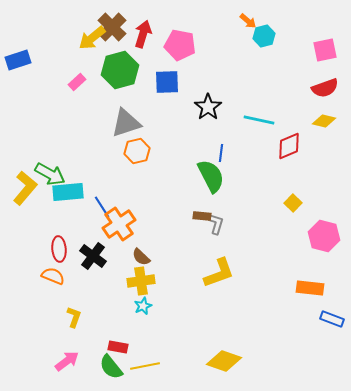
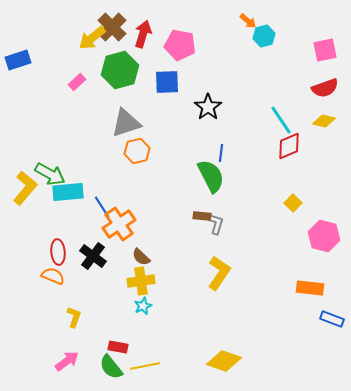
cyan line at (259, 120): moved 22 px right; rotated 44 degrees clockwise
red ellipse at (59, 249): moved 1 px left, 3 px down
yellow L-shape at (219, 273): rotated 36 degrees counterclockwise
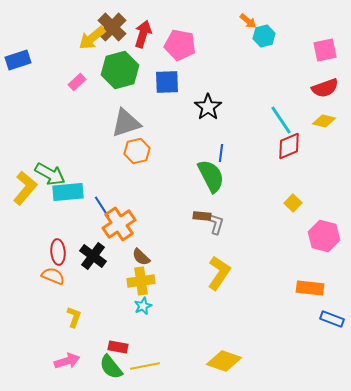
pink arrow at (67, 361): rotated 20 degrees clockwise
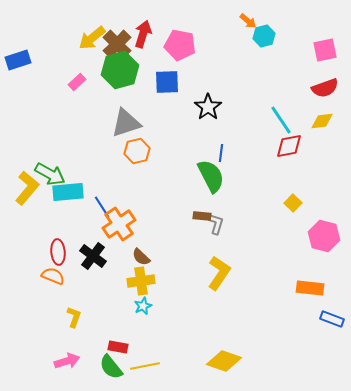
brown cross at (112, 27): moved 5 px right, 17 px down
yellow diamond at (324, 121): moved 2 px left; rotated 20 degrees counterclockwise
red diamond at (289, 146): rotated 12 degrees clockwise
yellow L-shape at (25, 188): moved 2 px right
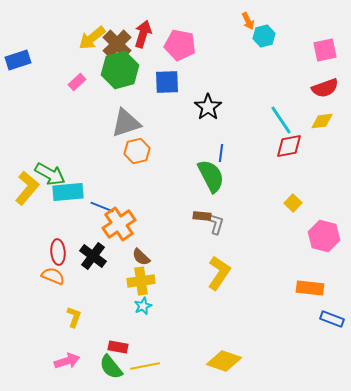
orange arrow at (248, 21): rotated 24 degrees clockwise
blue line at (102, 207): rotated 35 degrees counterclockwise
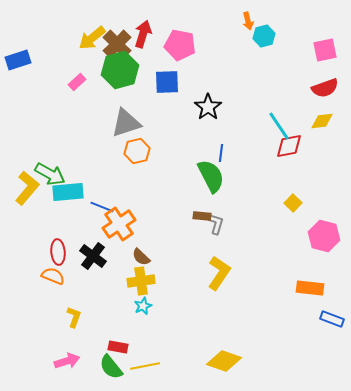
orange arrow at (248, 21): rotated 12 degrees clockwise
cyan line at (281, 120): moved 2 px left, 6 px down
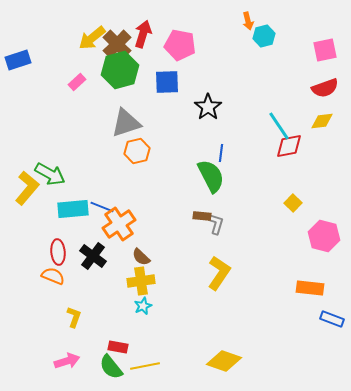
cyan rectangle at (68, 192): moved 5 px right, 17 px down
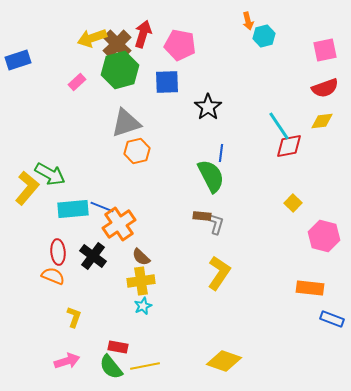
yellow arrow at (92, 38): rotated 20 degrees clockwise
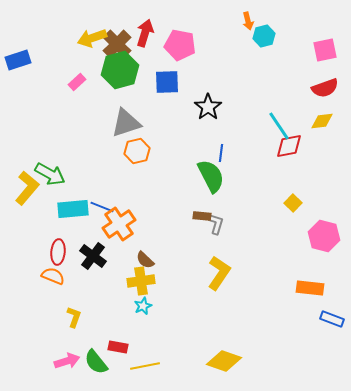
red arrow at (143, 34): moved 2 px right, 1 px up
red ellipse at (58, 252): rotated 10 degrees clockwise
brown semicircle at (141, 257): moved 4 px right, 3 px down
green semicircle at (111, 367): moved 15 px left, 5 px up
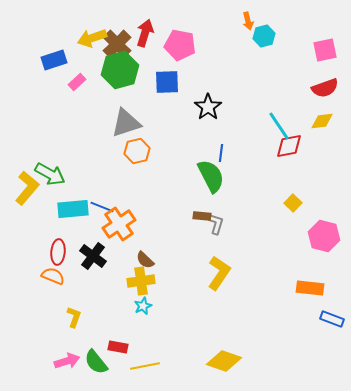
blue rectangle at (18, 60): moved 36 px right
